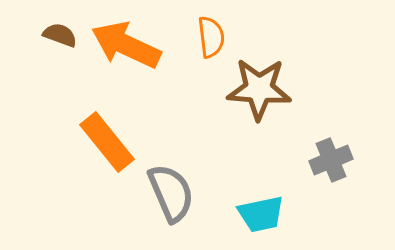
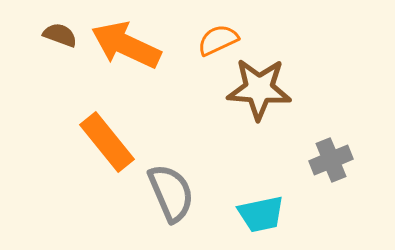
orange semicircle: moved 7 px right, 3 px down; rotated 108 degrees counterclockwise
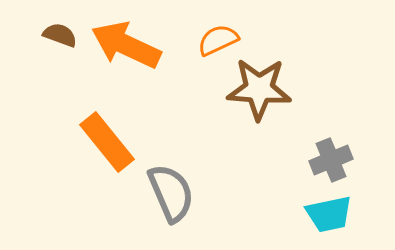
cyan trapezoid: moved 68 px right
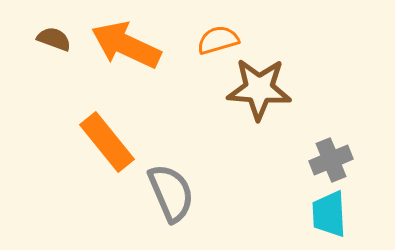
brown semicircle: moved 6 px left, 4 px down
orange semicircle: rotated 9 degrees clockwise
cyan trapezoid: rotated 99 degrees clockwise
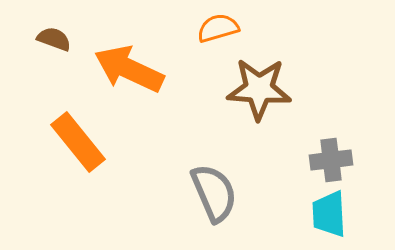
orange semicircle: moved 12 px up
orange arrow: moved 3 px right, 24 px down
orange rectangle: moved 29 px left
gray cross: rotated 15 degrees clockwise
gray semicircle: moved 43 px right
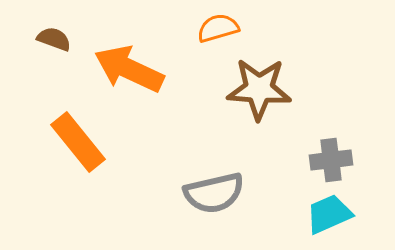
gray semicircle: rotated 100 degrees clockwise
cyan trapezoid: rotated 69 degrees clockwise
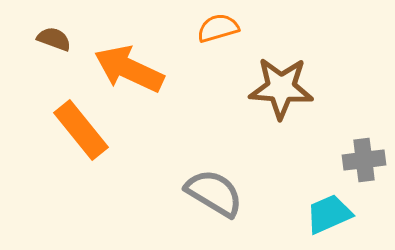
brown star: moved 22 px right, 1 px up
orange rectangle: moved 3 px right, 12 px up
gray cross: moved 33 px right
gray semicircle: rotated 136 degrees counterclockwise
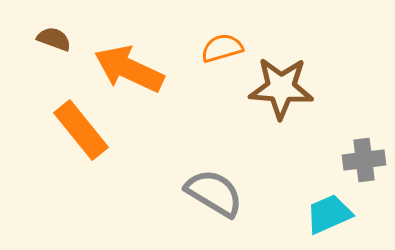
orange semicircle: moved 4 px right, 20 px down
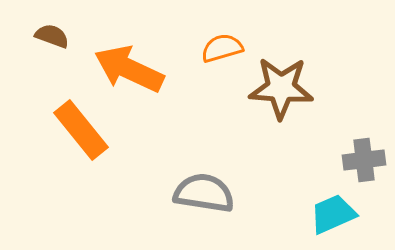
brown semicircle: moved 2 px left, 3 px up
gray semicircle: moved 10 px left; rotated 22 degrees counterclockwise
cyan trapezoid: moved 4 px right
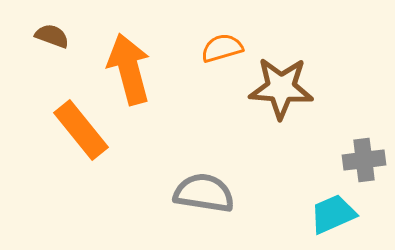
orange arrow: rotated 50 degrees clockwise
